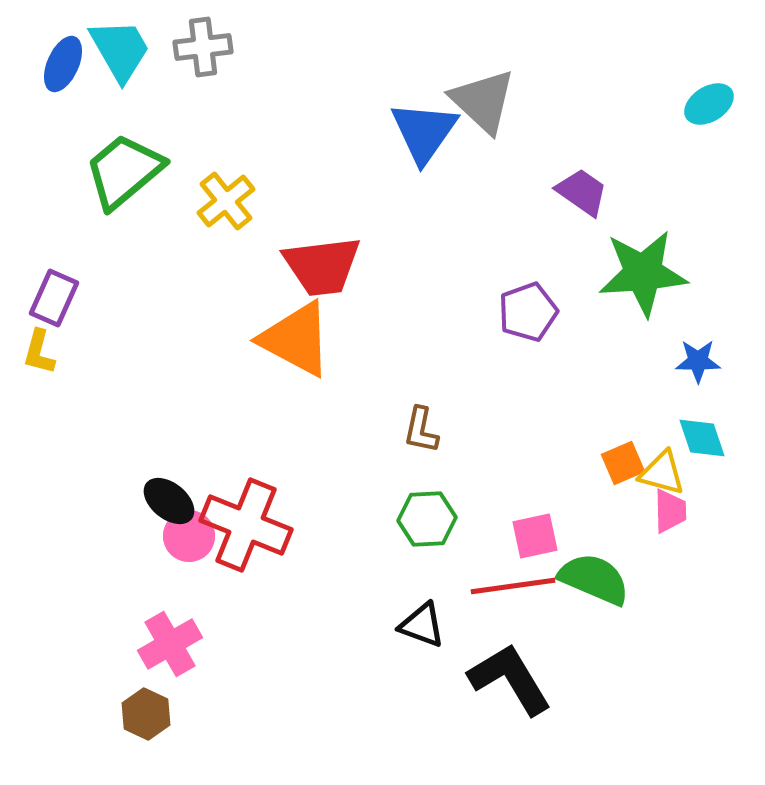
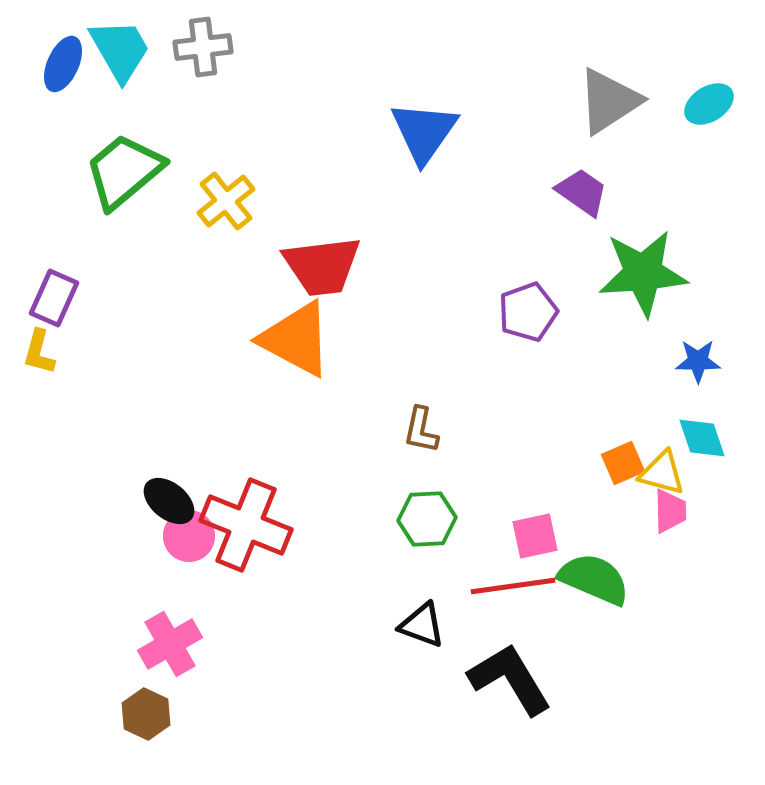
gray triangle: moved 126 px right; rotated 44 degrees clockwise
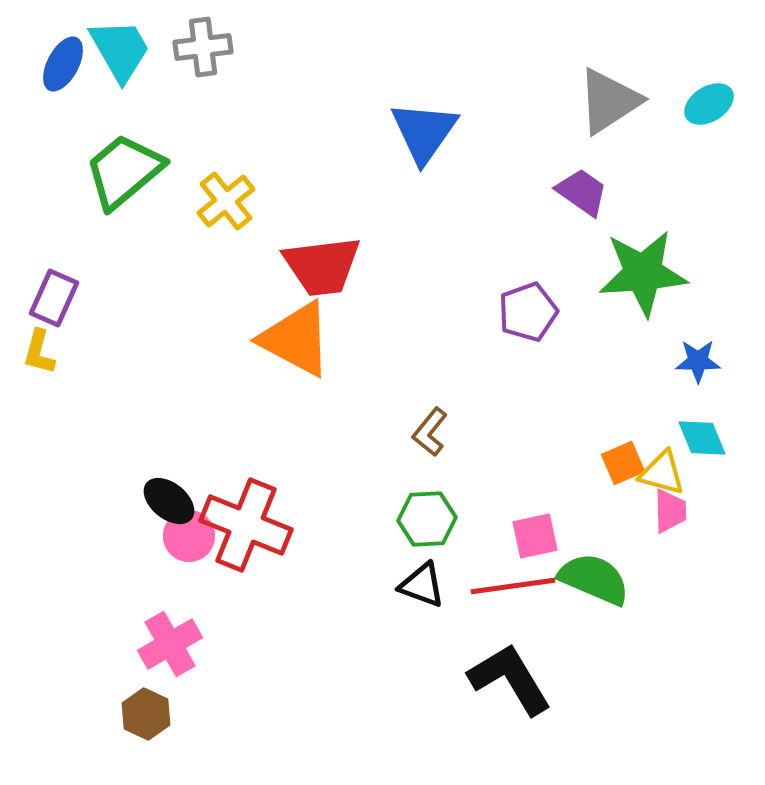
blue ellipse: rotated 4 degrees clockwise
brown L-shape: moved 9 px right, 2 px down; rotated 27 degrees clockwise
cyan diamond: rotated 4 degrees counterclockwise
black triangle: moved 40 px up
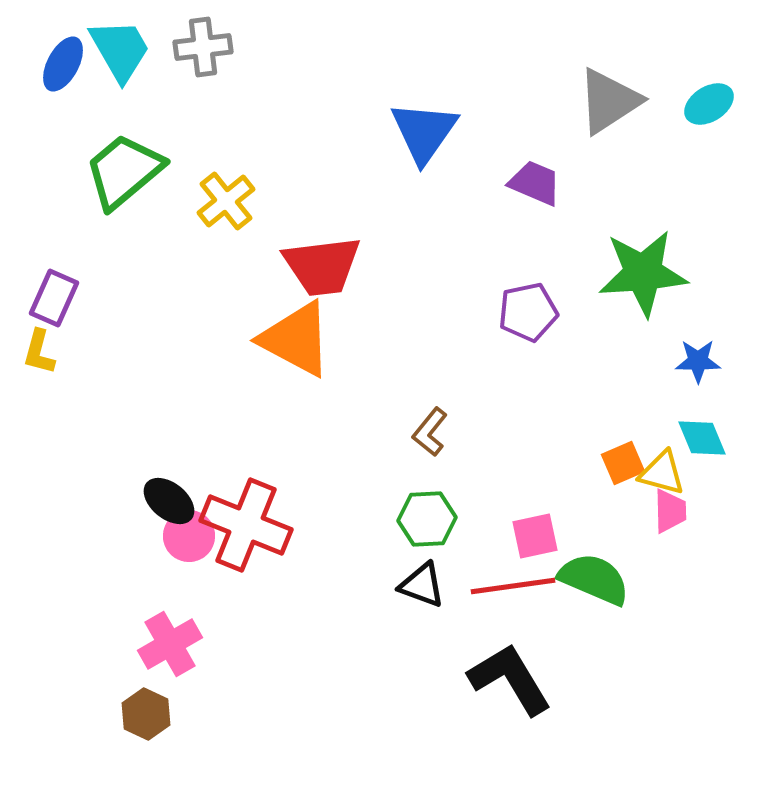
purple trapezoid: moved 47 px left, 9 px up; rotated 12 degrees counterclockwise
purple pentagon: rotated 8 degrees clockwise
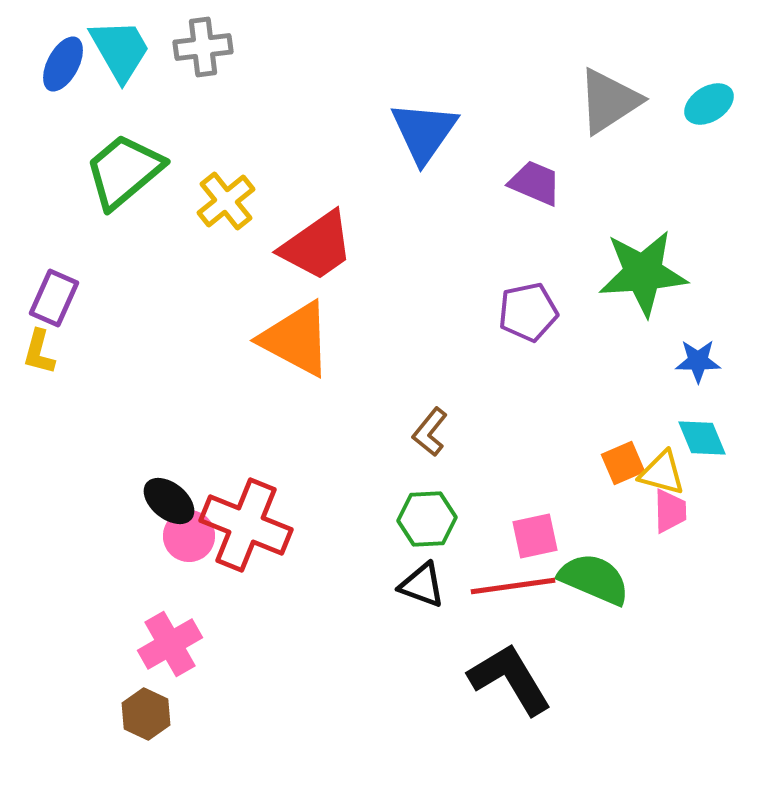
red trapezoid: moved 5 px left, 20 px up; rotated 28 degrees counterclockwise
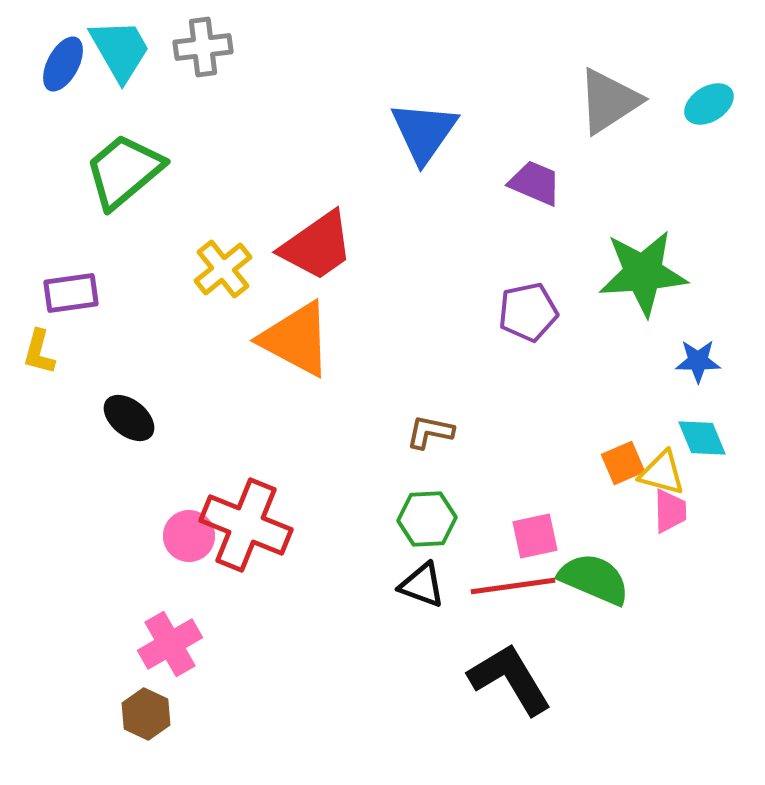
yellow cross: moved 3 px left, 68 px down
purple rectangle: moved 17 px right, 5 px up; rotated 58 degrees clockwise
brown L-shape: rotated 63 degrees clockwise
black ellipse: moved 40 px left, 83 px up
